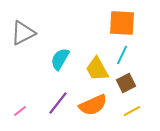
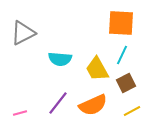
orange square: moved 1 px left
cyan semicircle: rotated 115 degrees counterclockwise
pink line: moved 2 px down; rotated 24 degrees clockwise
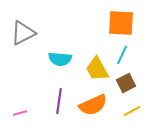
purple line: moved 1 px right, 2 px up; rotated 30 degrees counterclockwise
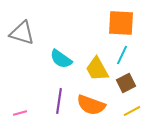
gray triangle: moved 1 px left; rotated 44 degrees clockwise
cyan semicircle: moved 1 px right; rotated 30 degrees clockwise
orange semicircle: moved 2 px left; rotated 44 degrees clockwise
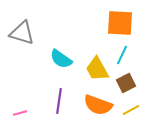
orange square: moved 1 px left
orange semicircle: moved 7 px right
yellow line: moved 1 px left, 1 px up
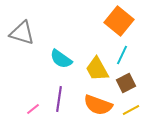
orange square: moved 1 px left, 2 px up; rotated 36 degrees clockwise
purple line: moved 2 px up
pink line: moved 13 px right, 4 px up; rotated 24 degrees counterclockwise
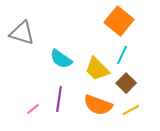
yellow trapezoid: rotated 16 degrees counterclockwise
brown square: rotated 18 degrees counterclockwise
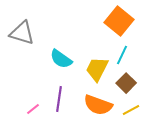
yellow trapezoid: rotated 72 degrees clockwise
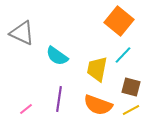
gray triangle: rotated 8 degrees clockwise
cyan line: moved 1 px right; rotated 18 degrees clockwise
cyan semicircle: moved 4 px left, 3 px up
yellow trapezoid: rotated 16 degrees counterclockwise
brown square: moved 5 px right, 4 px down; rotated 30 degrees counterclockwise
pink line: moved 7 px left
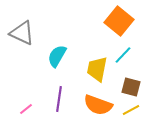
cyan semicircle: rotated 85 degrees clockwise
